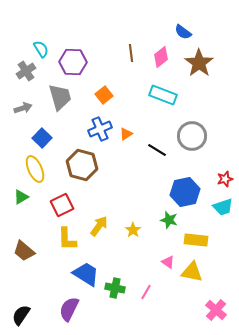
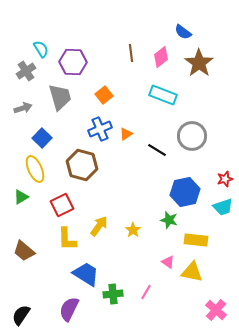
green cross: moved 2 px left, 6 px down; rotated 18 degrees counterclockwise
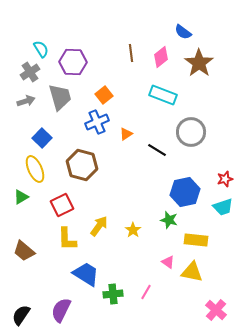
gray cross: moved 4 px right, 1 px down
gray arrow: moved 3 px right, 7 px up
blue cross: moved 3 px left, 7 px up
gray circle: moved 1 px left, 4 px up
purple semicircle: moved 8 px left, 1 px down
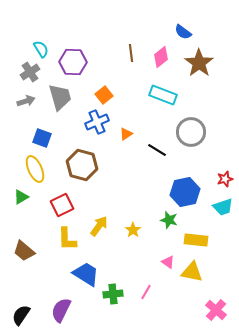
blue square: rotated 24 degrees counterclockwise
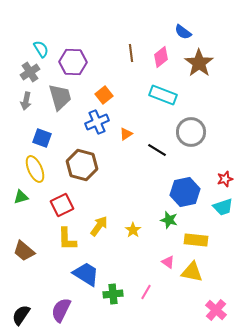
gray arrow: rotated 120 degrees clockwise
green triangle: rotated 14 degrees clockwise
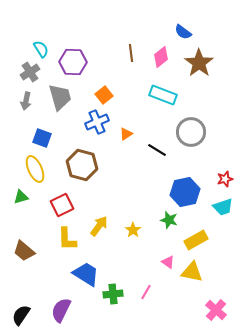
yellow rectangle: rotated 35 degrees counterclockwise
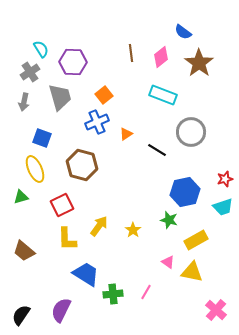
gray arrow: moved 2 px left, 1 px down
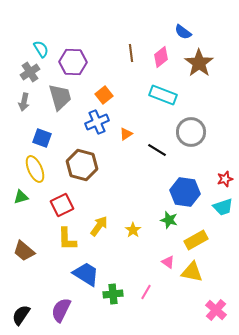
blue hexagon: rotated 20 degrees clockwise
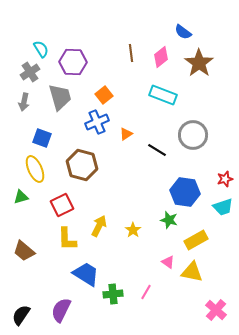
gray circle: moved 2 px right, 3 px down
yellow arrow: rotated 10 degrees counterclockwise
